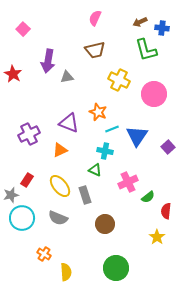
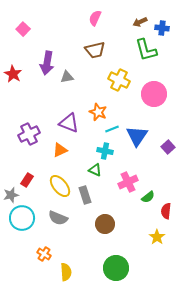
purple arrow: moved 1 px left, 2 px down
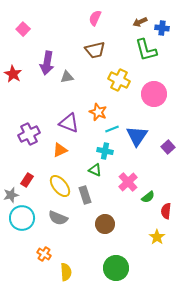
pink cross: rotated 18 degrees counterclockwise
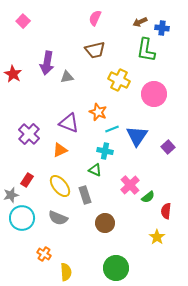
pink square: moved 8 px up
green L-shape: rotated 25 degrees clockwise
purple cross: rotated 20 degrees counterclockwise
pink cross: moved 2 px right, 3 px down
brown circle: moved 1 px up
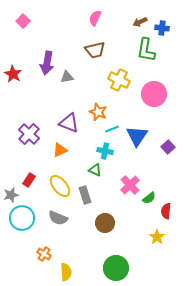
red rectangle: moved 2 px right
green semicircle: moved 1 px right, 1 px down
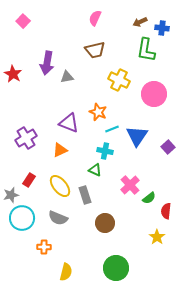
purple cross: moved 3 px left, 4 px down; rotated 15 degrees clockwise
orange cross: moved 7 px up; rotated 32 degrees counterclockwise
yellow semicircle: rotated 18 degrees clockwise
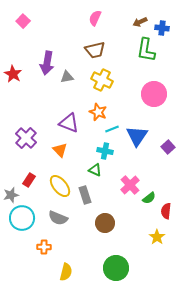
yellow cross: moved 17 px left
purple cross: rotated 15 degrees counterclockwise
orange triangle: rotated 49 degrees counterclockwise
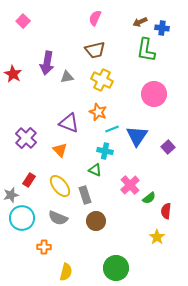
brown circle: moved 9 px left, 2 px up
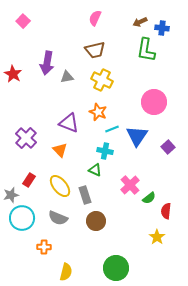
pink circle: moved 8 px down
